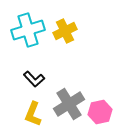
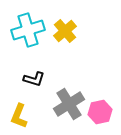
yellow cross: rotated 15 degrees counterclockwise
black L-shape: rotated 30 degrees counterclockwise
yellow L-shape: moved 14 px left, 2 px down
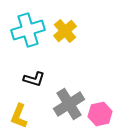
pink hexagon: moved 2 px down
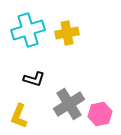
yellow cross: moved 2 px right, 2 px down; rotated 30 degrees clockwise
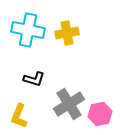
cyan cross: rotated 28 degrees clockwise
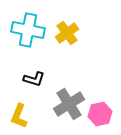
yellow cross: rotated 25 degrees counterclockwise
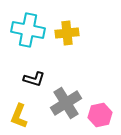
yellow cross: rotated 30 degrees clockwise
gray cross: moved 3 px left, 1 px up
pink hexagon: moved 1 px down
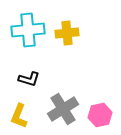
cyan cross: rotated 16 degrees counterclockwise
black L-shape: moved 5 px left
gray cross: moved 3 px left, 6 px down
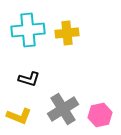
yellow L-shape: rotated 90 degrees counterclockwise
